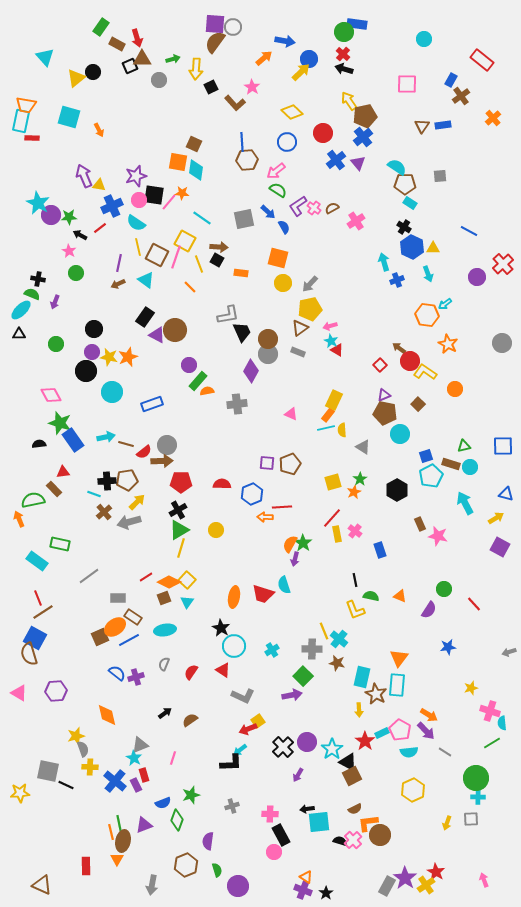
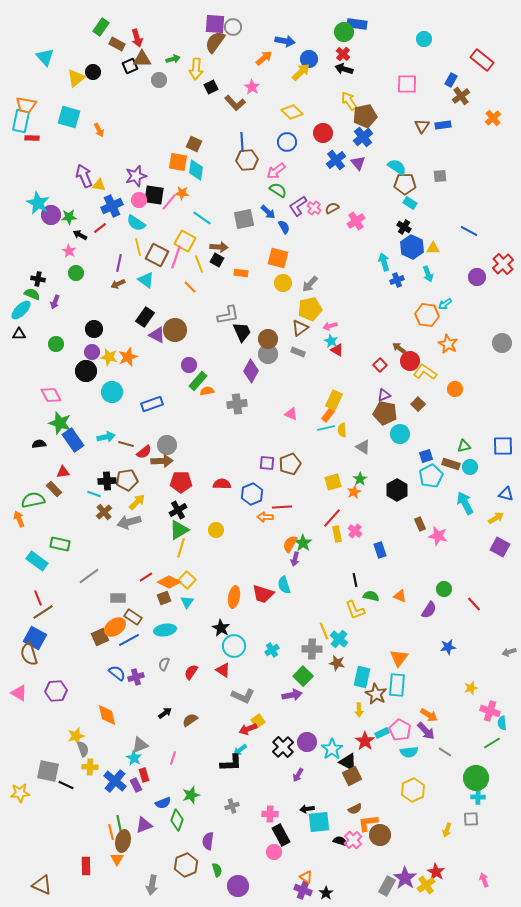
yellow arrow at (447, 823): moved 7 px down
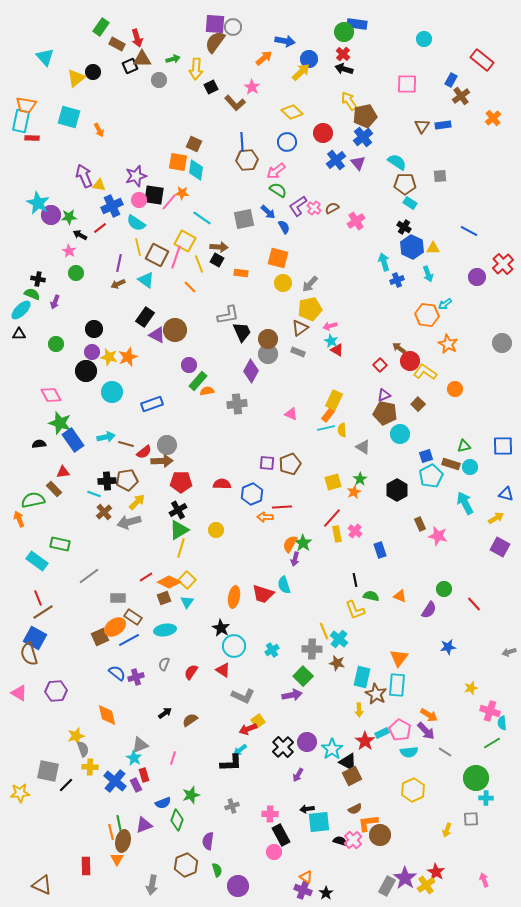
cyan semicircle at (397, 167): moved 5 px up
black line at (66, 785): rotated 70 degrees counterclockwise
cyan cross at (478, 797): moved 8 px right, 1 px down
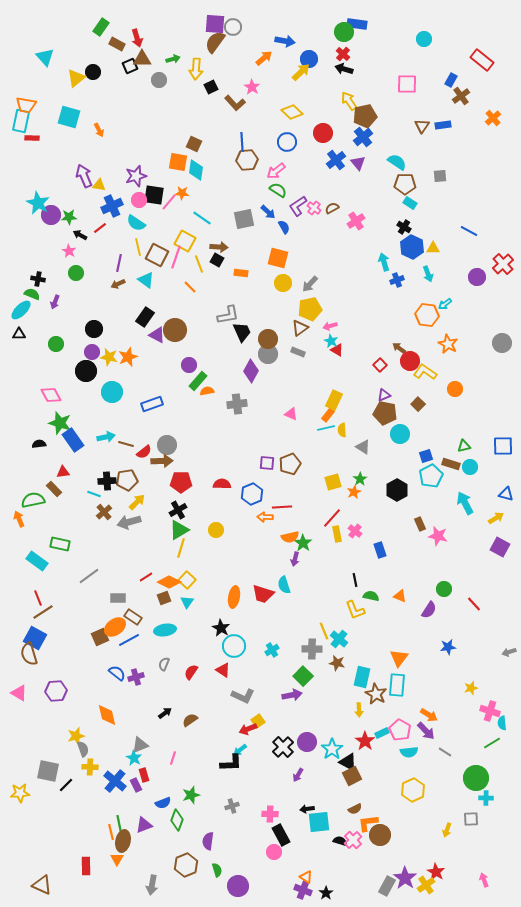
orange semicircle at (290, 544): moved 7 px up; rotated 132 degrees counterclockwise
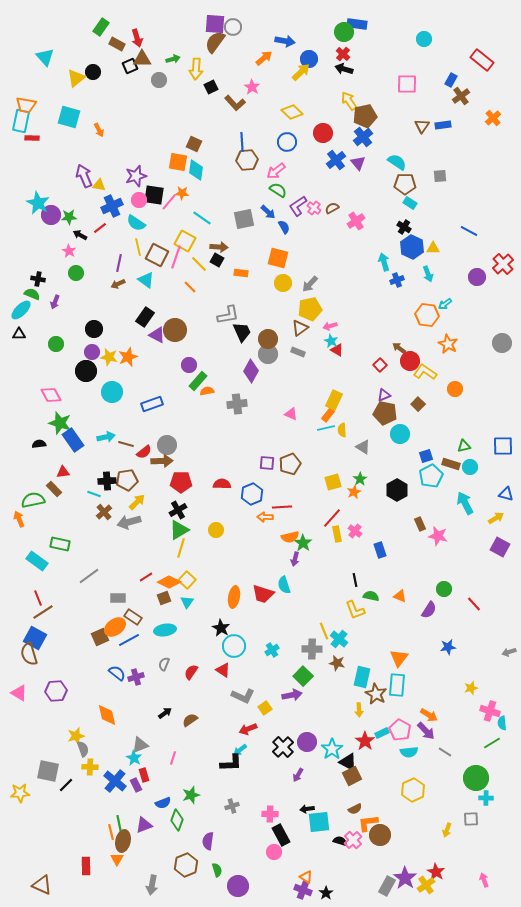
yellow line at (199, 264): rotated 24 degrees counterclockwise
yellow square at (258, 721): moved 7 px right, 13 px up
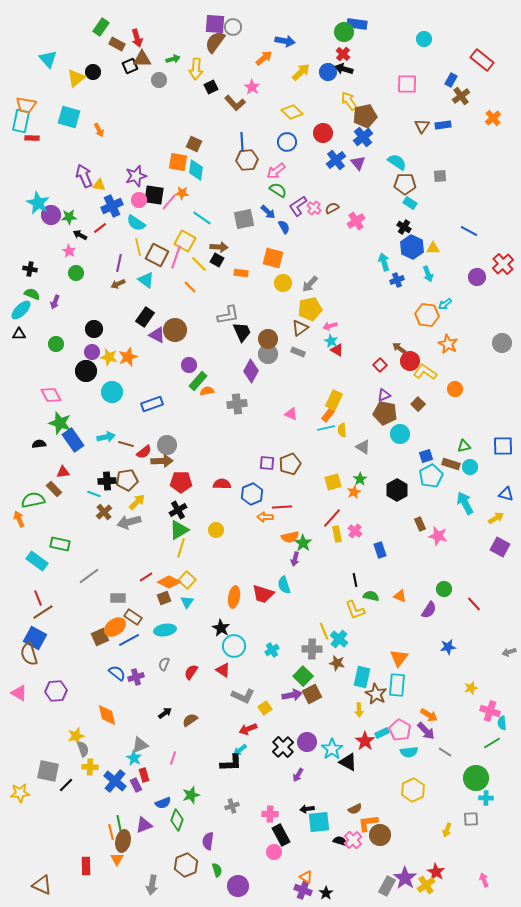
cyan triangle at (45, 57): moved 3 px right, 2 px down
blue circle at (309, 59): moved 19 px right, 13 px down
orange square at (278, 258): moved 5 px left
black cross at (38, 279): moved 8 px left, 10 px up
brown square at (352, 776): moved 40 px left, 82 px up
